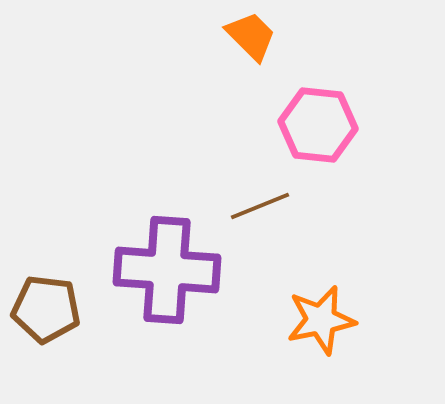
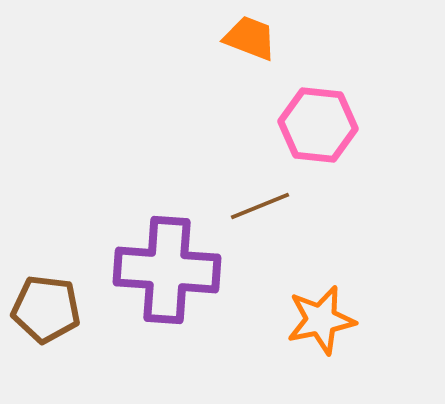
orange trapezoid: moved 1 px left, 2 px down; rotated 24 degrees counterclockwise
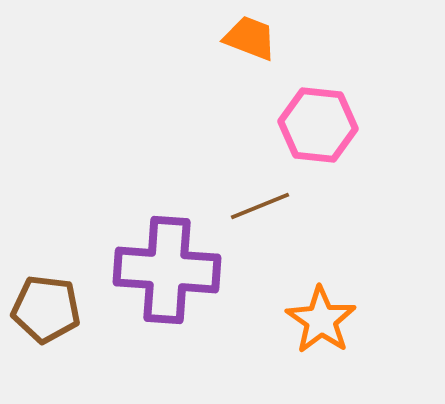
orange star: rotated 26 degrees counterclockwise
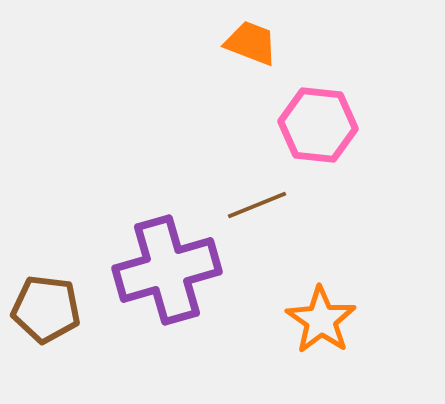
orange trapezoid: moved 1 px right, 5 px down
brown line: moved 3 px left, 1 px up
purple cross: rotated 20 degrees counterclockwise
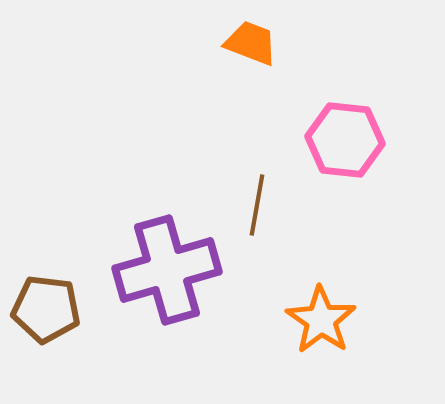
pink hexagon: moved 27 px right, 15 px down
brown line: rotated 58 degrees counterclockwise
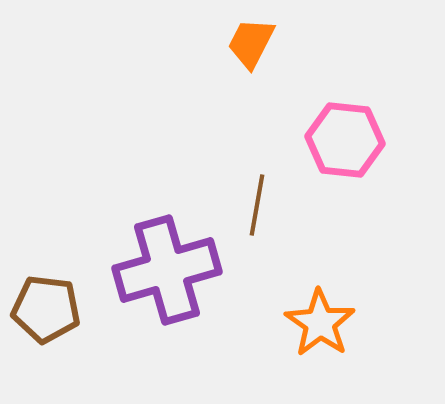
orange trapezoid: rotated 84 degrees counterclockwise
orange star: moved 1 px left, 3 px down
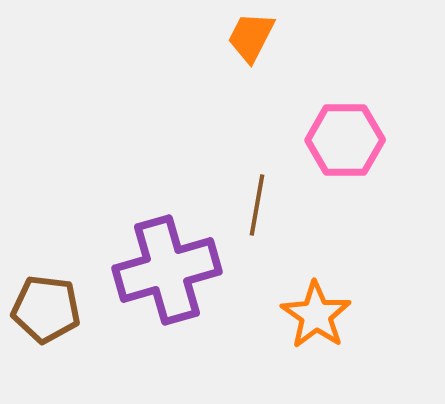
orange trapezoid: moved 6 px up
pink hexagon: rotated 6 degrees counterclockwise
orange star: moved 4 px left, 8 px up
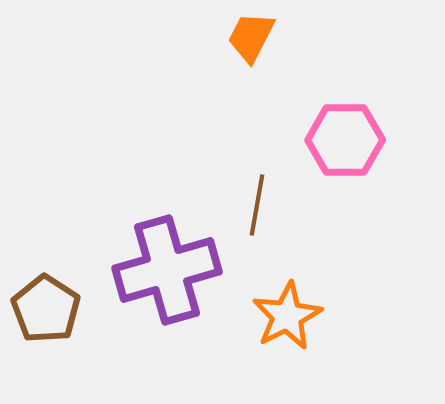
brown pentagon: rotated 26 degrees clockwise
orange star: moved 29 px left, 1 px down; rotated 10 degrees clockwise
